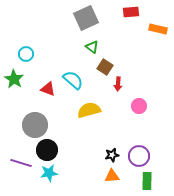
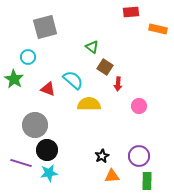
gray square: moved 41 px left, 9 px down; rotated 10 degrees clockwise
cyan circle: moved 2 px right, 3 px down
yellow semicircle: moved 6 px up; rotated 15 degrees clockwise
black star: moved 10 px left, 1 px down; rotated 16 degrees counterclockwise
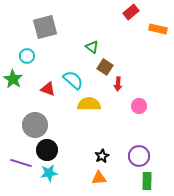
red rectangle: rotated 35 degrees counterclockwise
cyan circle: moved 1 px left, 1 px up
green star: moved 1 px left
orange triangle: moved 13 px left, 2 px down
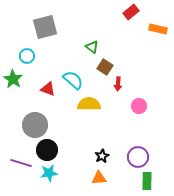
purple circle: moved 1 px left, 1 px down
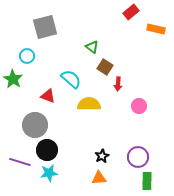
orange rectangle: moved 2 px left
cyan semicircle: moved 2 px left, 1 px up
red triangle: moved 7 px down
purple line: moved 1 px left, 1 px up
